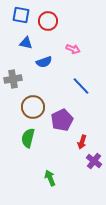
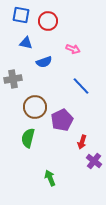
brown circle: moved 2 px right
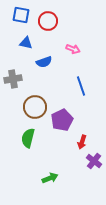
blue line: rotated 24 degrees clockwise
green arrow: rotated 91 degrees clockwise
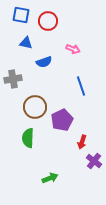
green semicircle: rotated 12 degrees counterclockwise
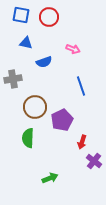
red circle: moved 1 px right, 4 px up
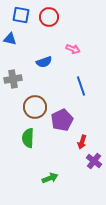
blue triangle: moved 16 px left, 4 px up
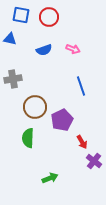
blue semicircle: moved 12 px up
red arrow: rotated 48 degrees counterclockwise
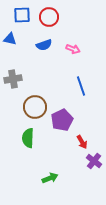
blue square: moved 1 px right; rotated 12 degrees counterclockwise
blue semicircle: moved 5 px up
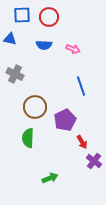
blue semicircle: rotated 21 degrees clockwise
gray cross: moved 2 px right, 5 px up; rotated 36 degrees clockwise
purple pentagon: moved 3 px right
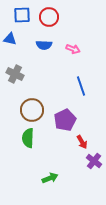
brown circle: moved 3 px left, 3 px down
